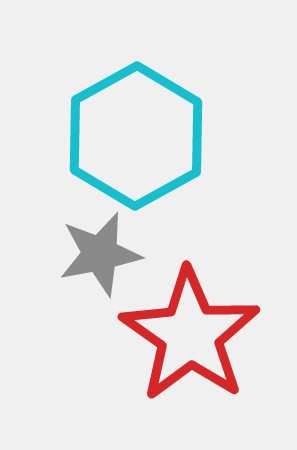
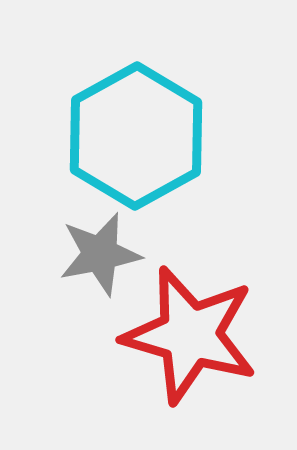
red star: rotated 19 degrees counterclockwise
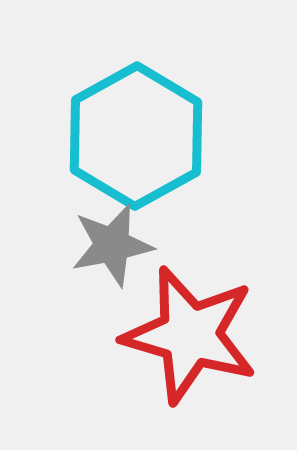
gray star: moved 12 px right, 9 px up
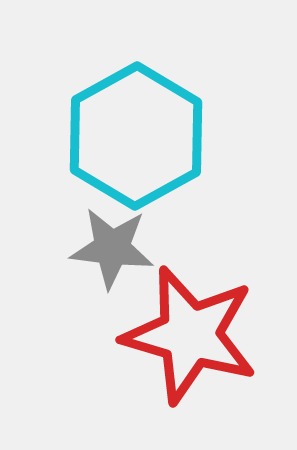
gray star: moved 3 px down; rotated 18 degrees clockwise
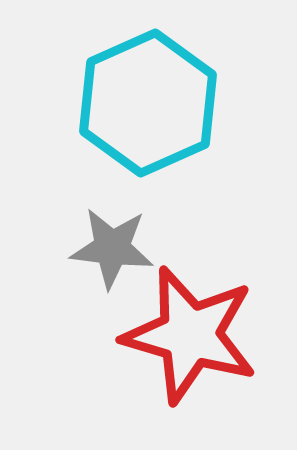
cyan hexagon: moved 12 px right, 33 px up; rotated 5 degrees clockwise
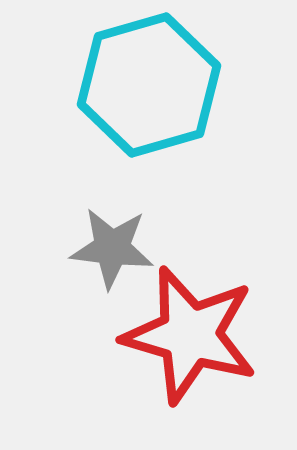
cyan hexagon: moved 1 px right, 18 px up; rotated 8 degrees clockwise
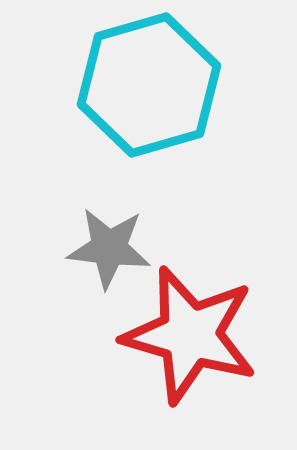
gray star: moved 3 px left
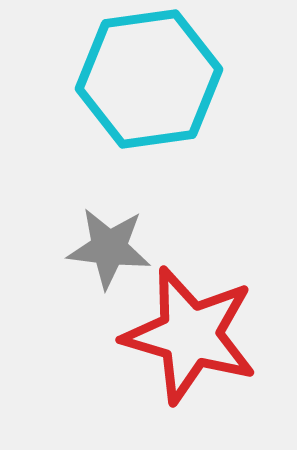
cyan hexagon: moved 6 px up; rotated 8 degrees clockwise
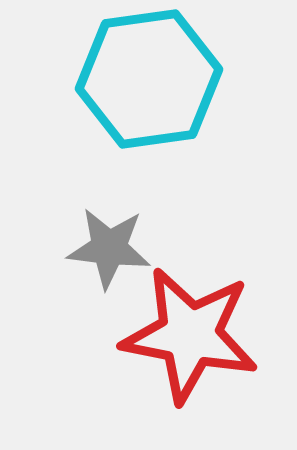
red star: rotated 5 degrees counterclockwise
